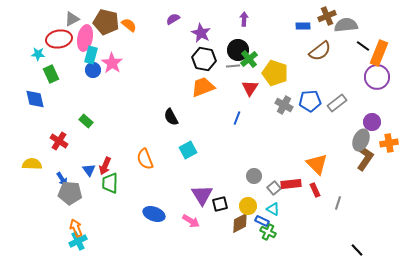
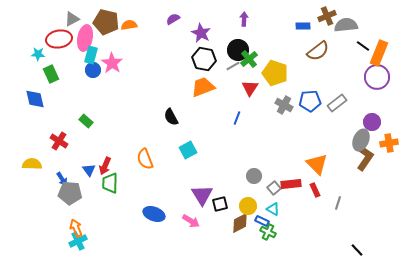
orange semicircle at (129, 25): rotated 49 degrees counterclockwise
brown semicircle at (320, 51): moved 2 px left
gray line at (233, 66): rotated 24 degrees counterclockwise
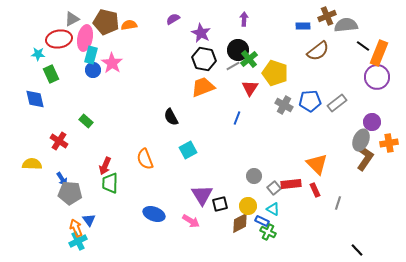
blue triangle at (89, 170): moved 50 px down
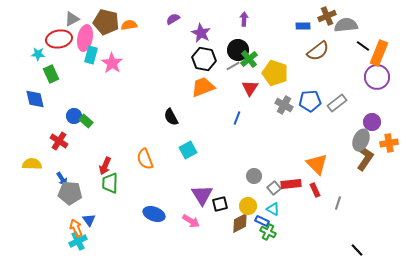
blue circle at (93, 70): moved 19 px left, 46 px down
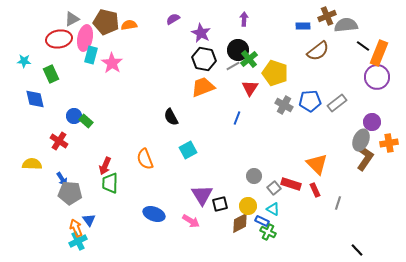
cyan star at (38, 54): moved 14 px left, 7 px down
red rectangle at (291, 184): rotated 24 degrees clockwise
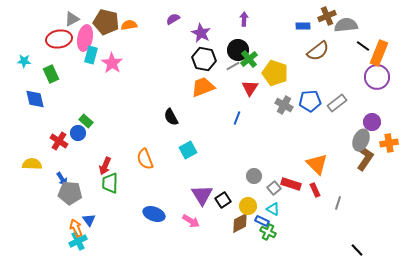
blue circle at (74, 116): moved 4 px right, 17 px down
black square at (220, 204): moved 3 px right, 4 px up; rotated 21 degrees counterclockwise
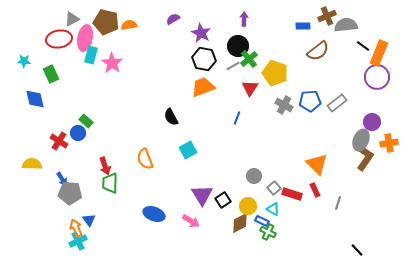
black circle at (238, 50): moved 4 px up
red arrow at (105, 166): rotated 42 degrees counterclockwise
red rectangle at (291, 184): moved 1 px right, 10 px down
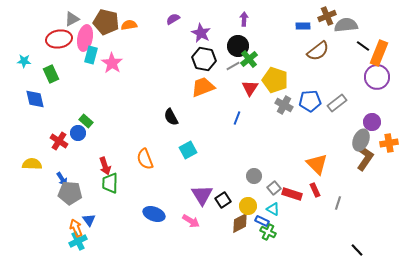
yellow pentagon at (275, 73): moved 7 px down
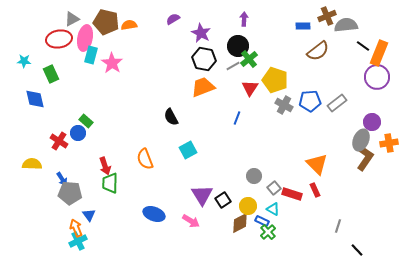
gray line at (338, 203): moved 23 px down
blue triangle at (89, 220): moved 5 px up
green cross at (268, 232): rotated 21 degrees clockwise
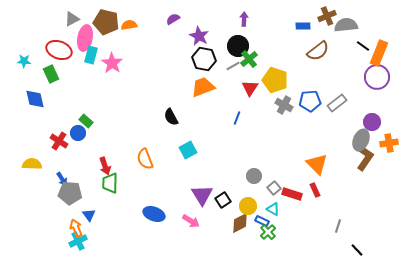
purple star at (201, 33): moved 2 px left, 3 px down
red ellipse at (59, 39): moved 11 px down; rotated 30 degrees clockwise
